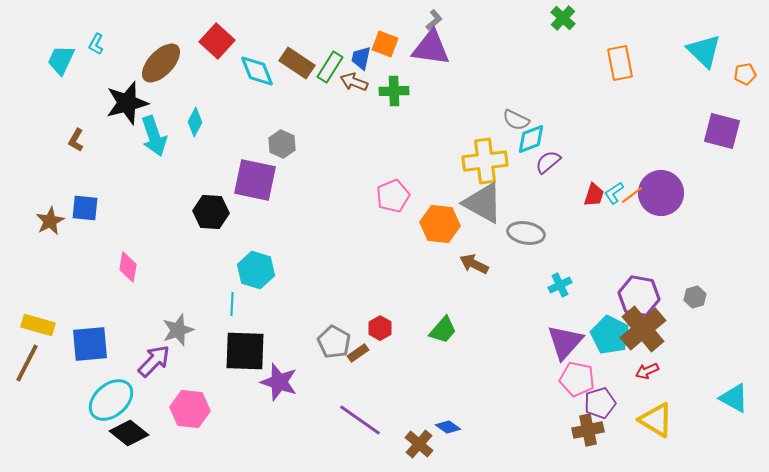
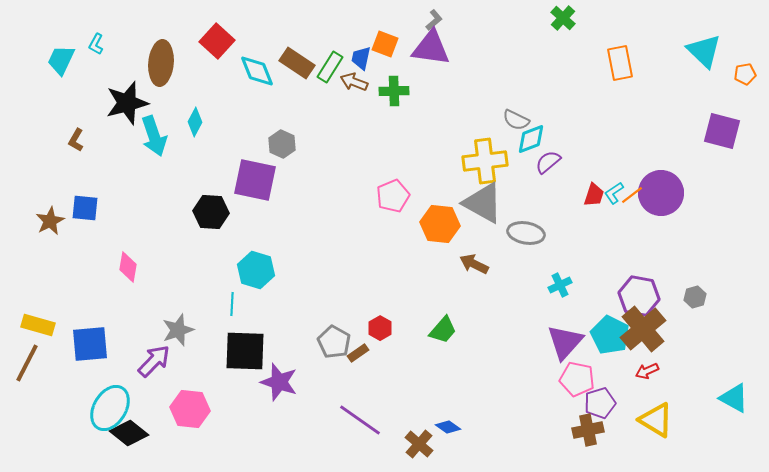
brown ellipse at (161, 63): rotated 39 degrees counterclockwise
cyan ellipse at (111, 400): moved 1 px left, 8 px down; rotated 18 degrees counterclockwise
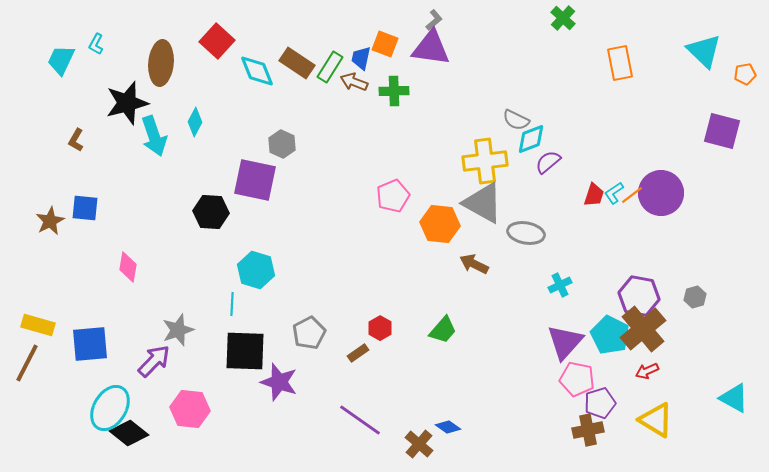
gray pentagon at (334, 342): moved 25 px left, 9 px up; rotated 16 degrees clockwise
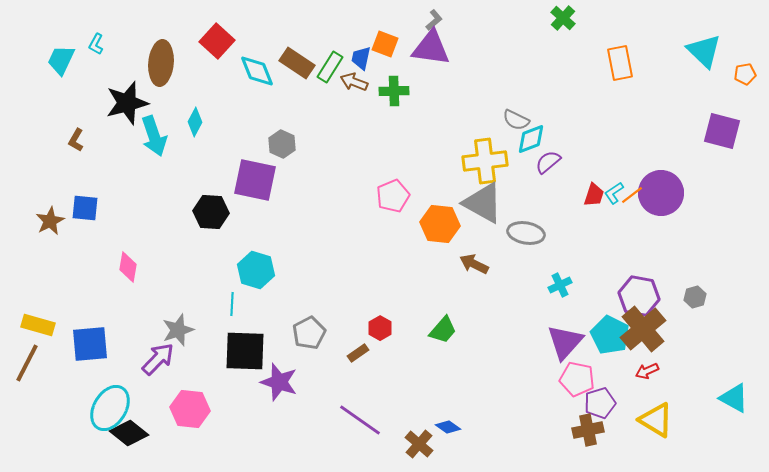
purple arrow at (154, 361): moved 4 px right, 2 px up
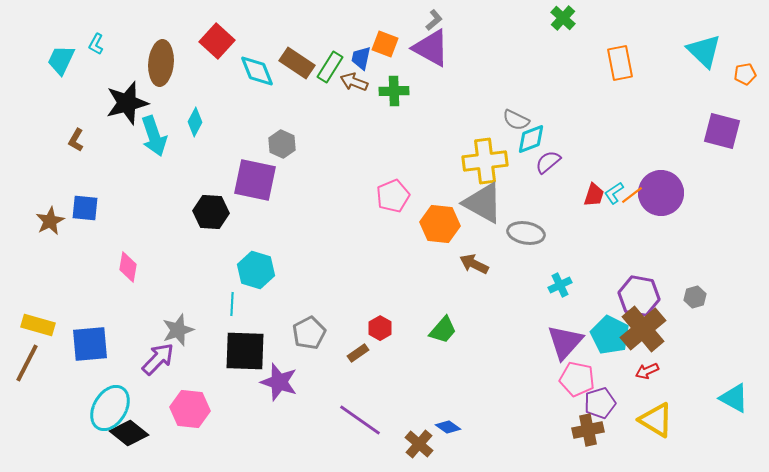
purple triangle at (431, 48): rotated 21 degrees clockwise
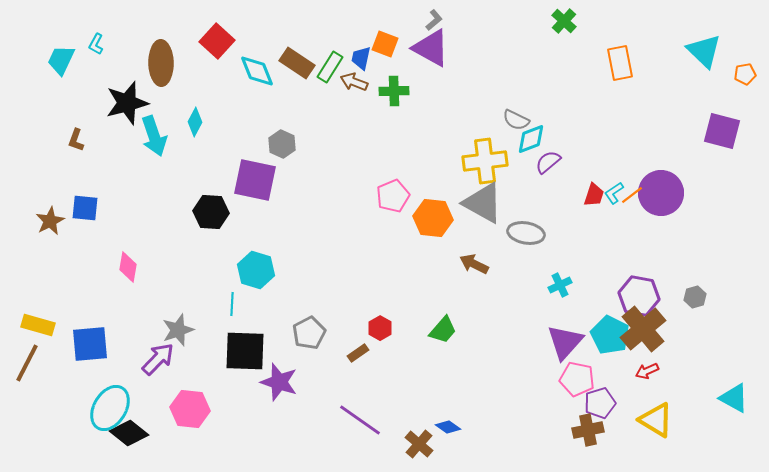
green cross at (563, 18): moved 1 px right, 3 px down
brown ellipse at (161, 63): rotated 6 degrees counterclockwise
brown L-shape at (76, 140): rotated 10 degrees counterclockwise
orange hexagon at (440, 224): moved 7 px left, 6 px up
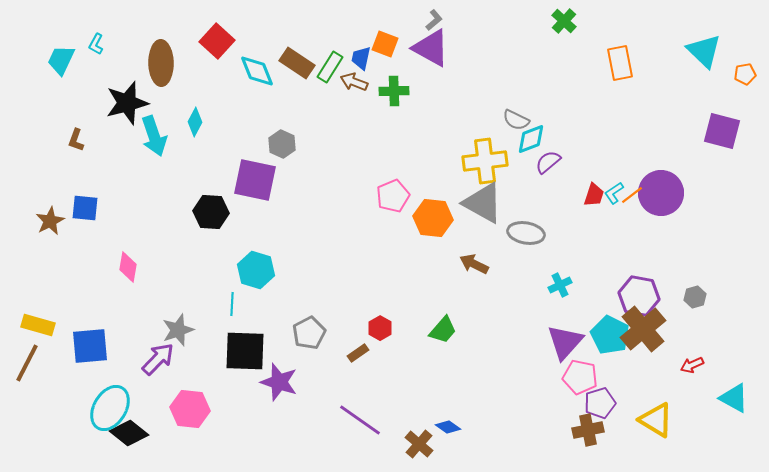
blue square at (90, 344): moved 2 px down
red arrow at (647, 371): moved 45 px right, 6 px up
pink pentagon at (577, 379): moved 3 px right, 2 px up
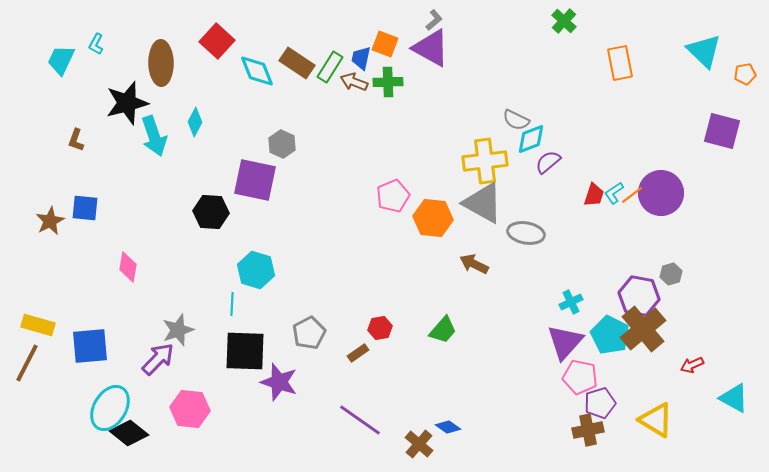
green cross at (394, 91): moved 6 px left, 9 px up
cyan cross at (560, 285): moved 11 px right, 17 px down
gray hexagon at (695, 297): moved 24 px left, 23 px up
red hexagon at (380, 328): rotated 20 degrees clockwise
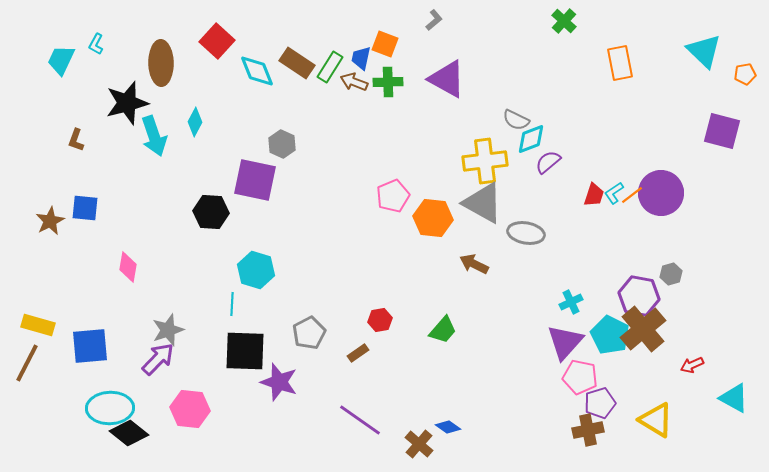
purple triangle at (431, 48): moved 16 px right, 31 px down
red hexagon at (380, 328): moved 8 px up
gray star at (178, 330): moved 10 px left
cyan ellipse at (110, 408): rotated 57 degrees clockwise
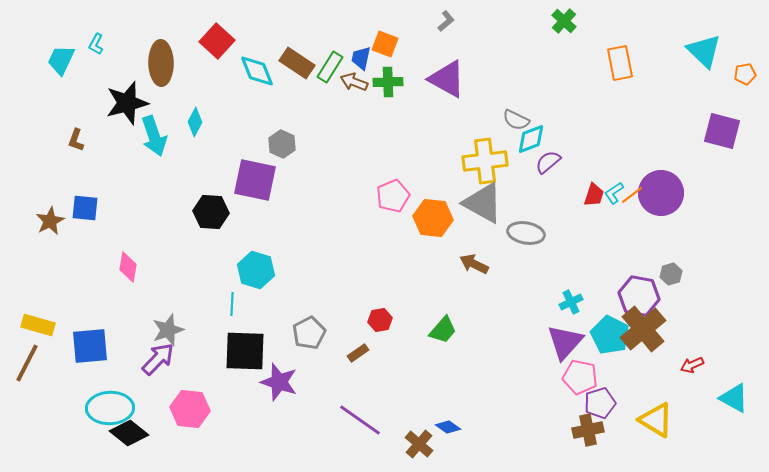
gray L-shape at (434, 20): moved 12 px right, 1 px down
